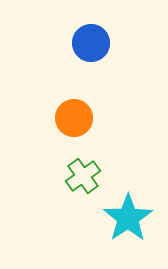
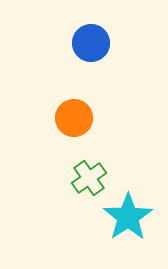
green cross: moved 6 px right, 2 px down
cyan star: moved 1 px up
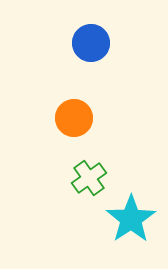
cyan star: moved 3 px right, 2 px down
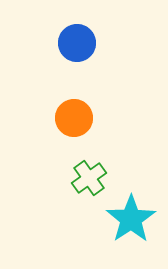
blue circle: moved 14 px left
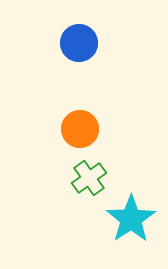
blue circle: moved 2 px right
orange circle: moved 6 px right, 11 px down
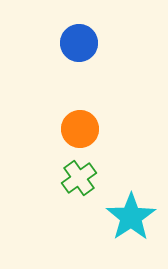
green cross: moved 10 px left
cyan star: moved 2 px up
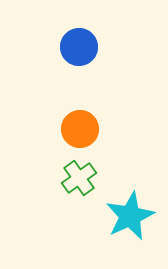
blue circle: moved 4 px down
cyan star: moved 1 px left, 1 px up; rotated 9 degrees clockwise
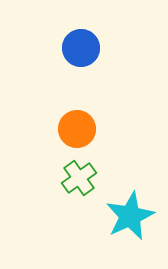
blue circle: moved 2 px right, 1 px down
orange circle: moved 3 px left
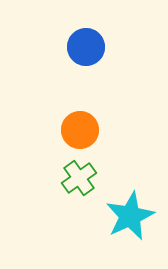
blue circle: moved 5 px right, 1 px up
orange circle: moved 3 px right, 1 px down
